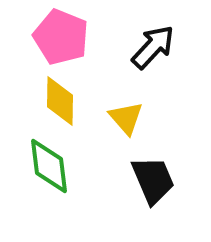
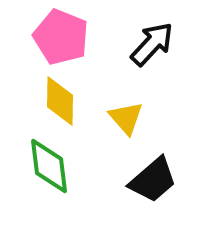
black arrow: moved 1 px left, 3 px up
black trapezoid: rotated 72 degrees clockwise
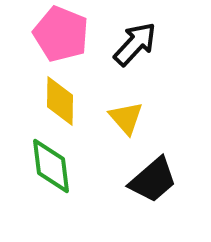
pink pentagon: moved 3 px up
black arrow: moved 17 px left
green diamond: moved 2 px right
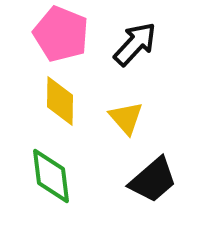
green diamond: moved 10 px down
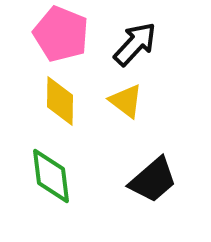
yellow triangle: moved 17 px up; rotated 12 degrees counterclockwise
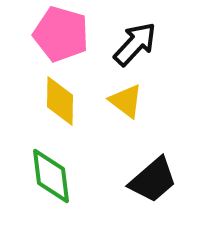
pink pentagon: rotated 6 degrees counterclockwise
